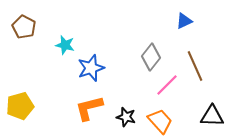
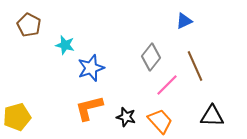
brown pentagon: moved 5 px right, 2 px up
yellow pentagon: moved 3 px left, 11 px down
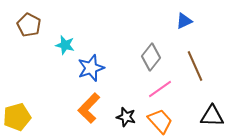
pink line: moved 7 px left, 4 px down; rotated 10 degrees clockwise
orange L-shape: rotated 32 degrees counterclockwise
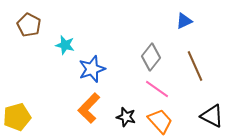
blue star: moved 1 px right, 1 px down
pink line: moved 3 px left; rotated 70 degrees clockwise
black triangle: rotated 25 degrees clockwise
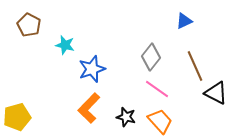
black triangle: moved 4 px right, 23 px up
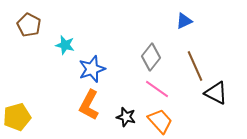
orange L-shape: moved 3 px up; rotated 16 degrees counterclockwise
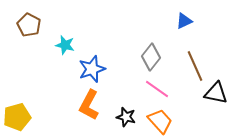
black triangle: rotated 15 degrees counterclockwise
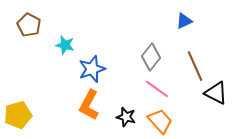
black triangle: rotated 15 degrees clockwise
yellow pentagon: moved 1 px right, 2 px up
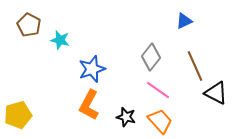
cyan star: moved 5 px left, 5 px up
pink line: moved 1 px right, 1 px down
